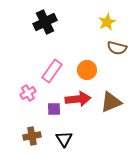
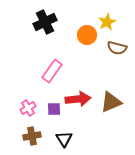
orange circle: moved 35 px up
pink cross: moved 15 px down
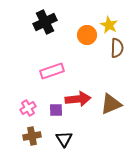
yellow star: moved 2 px right, 3 px down; rotated 18 degrees counterclockwise
brown semicircle: rotated 102 degrees counterclockwise
pink rectangle: rotated 35 degrees clockwise
brown triangle: moved 2 px down
purple square: moved 2 px right, 1 px down
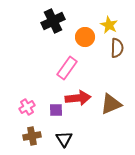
black cross: moved 8 px right, 1 px up
orange circle: moved 2 px left, 2 px down
pink rectangle: moved 15 px right, 3 px up; rotated 35 degrees counterclockwise
red arrow: moved 1 px up
pink cross: moved 1 px left, 1 px up
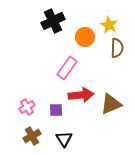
red arrow: moved 3 px right, 3 px up
brown cross: rotated 18 degrees counterclockwise
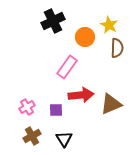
pink rectangle: moved 1 px up
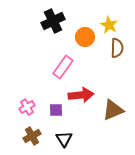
pink rectangle: moved 4 px left
brown triangle: moved 2 px right, 6 px down
